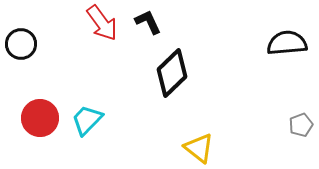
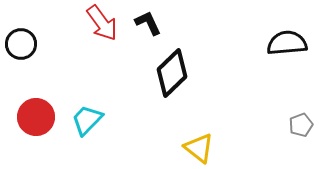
black L-shape: moved 1 px down
red circle: moved 4 px left, 1 px up
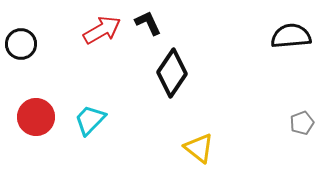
red arrow: moved 7 px down; rotated 84 degrees counterclockwise
black semicircle: moved 4 px right, 7 px up
black diamond: rotated 12 degrees counterclockwise
cyan trapezoid: moved 3 px right
gray pentagon: moved 1 px right, 2 px up
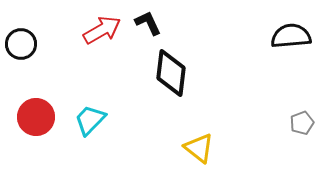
black diamond: moved 1 px left; rotated 27 degrees counterclockwise
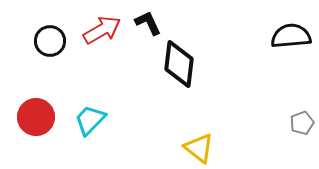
black circle: moved 29 px right, 3 px up
black diamond: moved 8 px right, 9 px up
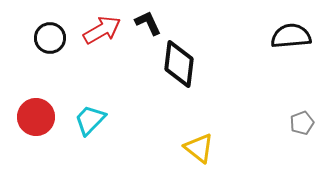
black circle: moved 3 px up
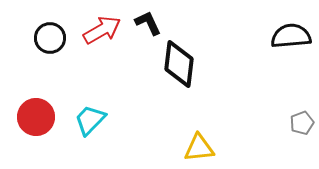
yellow triangle: rotated 44 degrees counterclockwise
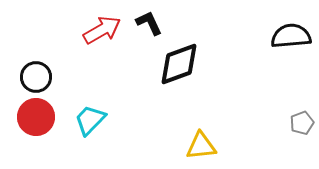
black L-shape: moved 1 px right
black circle: moved 14 px left, 39 px down
black diamond: rotated 63 degrees clockwise
yellow triangle: moved 2 px right, 2 px up
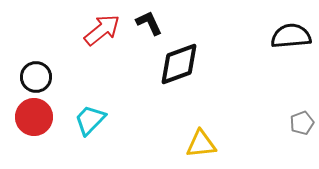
red arrow: rotated 9 degrees counterclockwise
red circle: moved 2 px left
yellow triangle: moved 2 px up
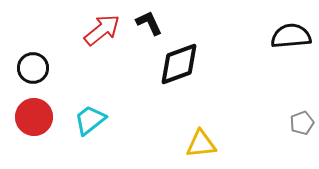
black circle: moved 3 px left, 9 px up
cyan trapezoid: rotated 8 degrees clockwise
